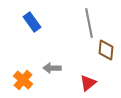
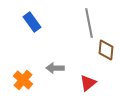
gray arrow: moved 3 px right
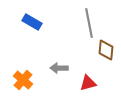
blue rectangle: rotated 24 degrees counterclockwise
gray arrow: moved 4 px right
red triangle: rotated 24 degrees clockwise
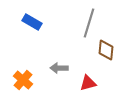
gray line: rotated 28 degrees clockwise
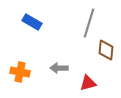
orange cross: moved 3 px left, 8 px up; rotated 30 degrees counterclockwise
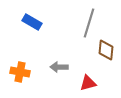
gray arrow: moved 1 px up
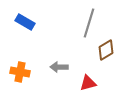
blue rectangle: moved 7 px left
brown diamond: rotated 55 degrees clockwise
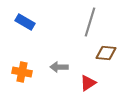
gray line: moved 1 px right, 1 px up
brown diamond: moved 3 px down; rotated 35 degrees clockwise
orange cross: moved 2 px right
red triangle: rotated 18 degrees counterclockwise
